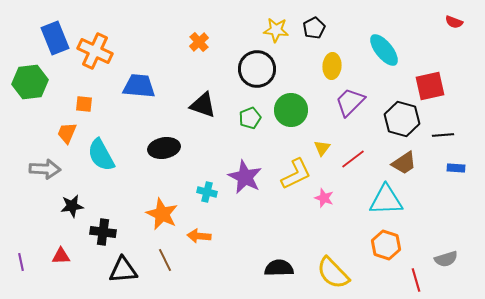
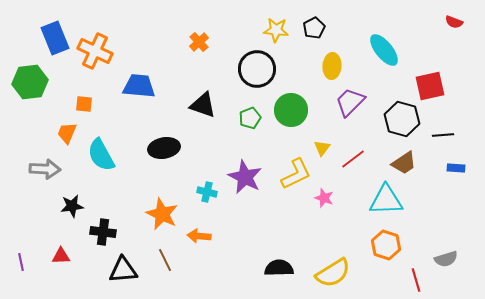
yellow semicircle at (333, 273): rotated 78 degrees counterclockwise
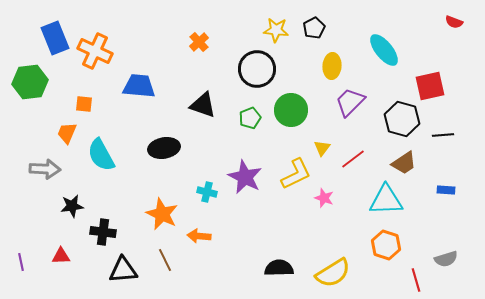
blue rectangle at (456, 168): moved 10 px left, 22 px down
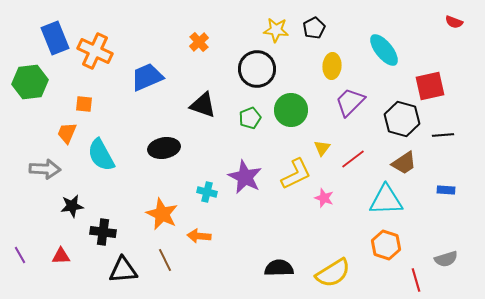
blue trapezoid at (139, 86): moved 8 px right, 9 px up; rotated 28 degrees counterclockwise
purple line at (21, 262): moved 1 px left, 7 px up; rotated 18 degrees counterclockwise
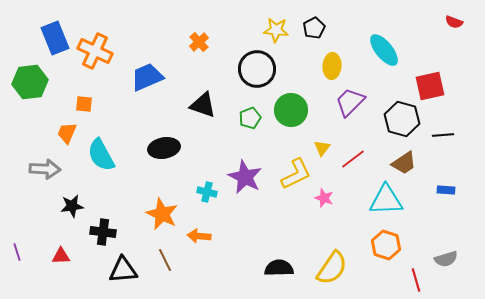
purple line at (20, 255): moved 3 px left, 3 px up; rotated 12 degrees clockwise
yellow semicircle at (333, 273): moved 1 px left, 5 px up; rotated 24 degrees counterclockwise
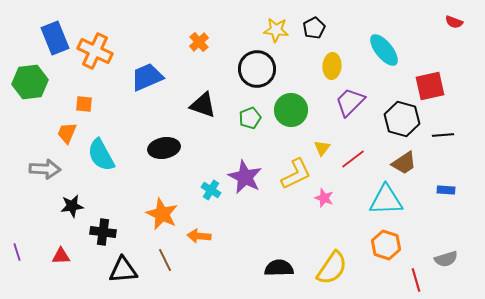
cyan cross at (207, 192): moved 4 px right, 2 px up; rotated 18 degrees clockwise
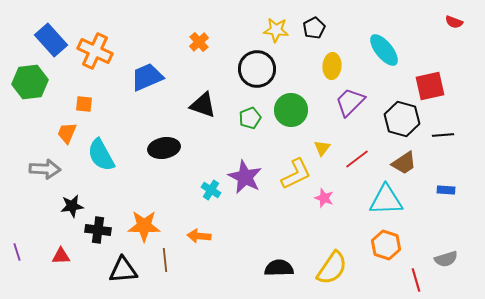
blue rectangle at (55, 38): moved 4 px left, 2 px down; rotated 20 degrees counterclockwise
red line at (353, 159): moved 4 px right
orange star at (162, 214): moved 18 px left, 12 px down; rotated 24 degrees counterclockwise
black cross at (103, 232): moved 5 px left, 2 px up
brown line at (165, 260): rotated 20 degrees clockwise
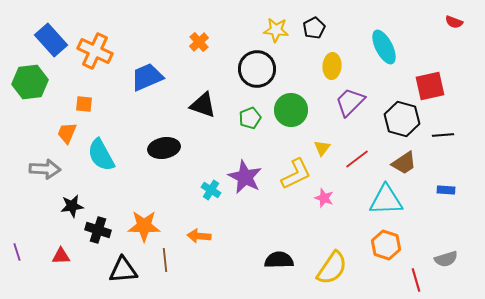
cyan ellipse at (384, 50): moved 3 px up; rotated 12 degrees clockwise
black cross at (98, 230): rotated 10 degrees clockwise
black semicircle at (279, 268): moved 8 px up
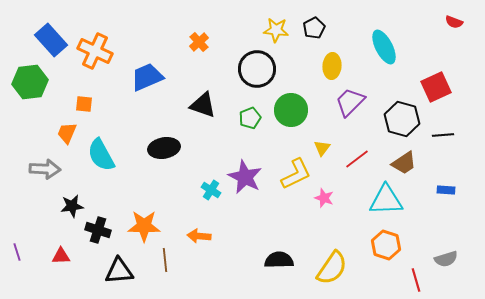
red square at (430, 86): moved 6 px right, 1 px down; rotated 12 degrees counterclockwise
black triangle at (123, 270): moved 4 px left, 1 px down
